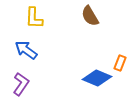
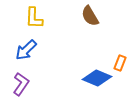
blue arrow: rotated 80 degrees counterclockwise
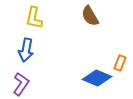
yellow L-shape: rotated 10 degrees clockwise
blue arrow: rotated 35 degrees counterclockwise
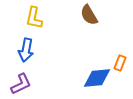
brown semicircle: moved 1 px left, 1 px up
blue diamond: rotated 28 degrees counterclockwise
purple L-shape: rotated 30 degrees clockwise
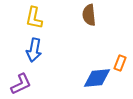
brown semicircle: rotated 25 degrees clockwise
blue arrow: moved 8 px right
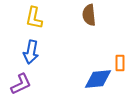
blue arrow: moved 3 px left, 2 px down
orange rectangle: rotated 21 degrees counterclockwise
blue diamond: moved 1 px right, 1 px down
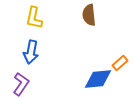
orange rectangle: rotated 49 degrees clockwise
purple L-shape: rotated 30 degrees counterclockwise
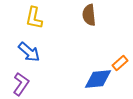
blue arrow: moved 2 px left; rotated 60 degrees counterclockwise
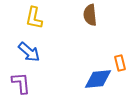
brown semicircle: moved 1 px right
orange rectangle: rotated 63 degrees counterclockwise
purple L-shape: moved 1 px up; rotated 40 degrees counterclockwise
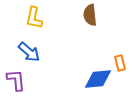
purple L-shape: moved 5 px left, 3 px up
